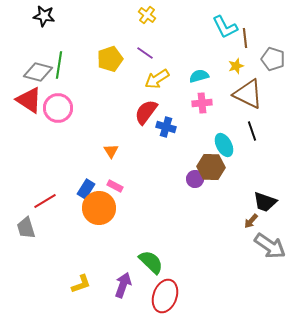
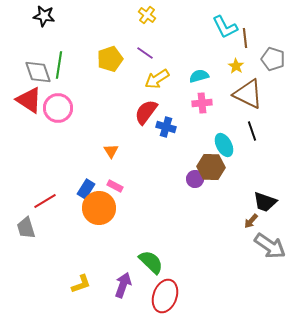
yellow star: rotated 21 degrees counterclockwise
gray diamond: rotated 56 degrees clockwise
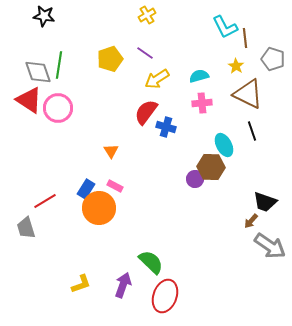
yellow cross: rotated 24 degrees clockwise
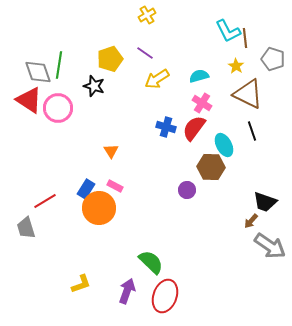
black star: moved 50 px right, 70 px down; rotated 10 degrees clockwise
cyan L-shape: moved 3 px right, 4 px down
pink cross: rotated 36 degrees clockwise
red semicircle: moved 48 px right, 16 px down
purple circle: moved 8 px left, 11 px down
purple arrow: moved 4 px right, 6 px down
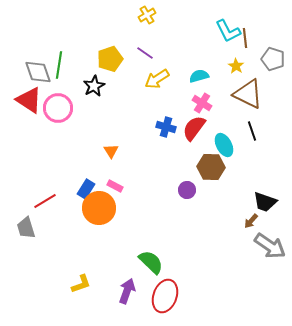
black star: rotated 25 degrees clockwise
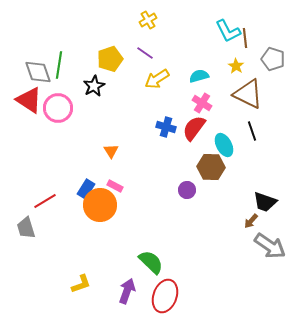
yellow cross: moved 1 px right, 5 px down
orange circle: moved 1 px right, 3 px up
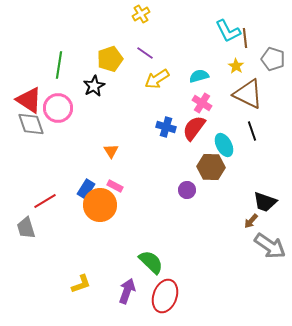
yellow cross: moved 7 px left, 6 px up
gray diamond: moved 7 px left, 52 px down
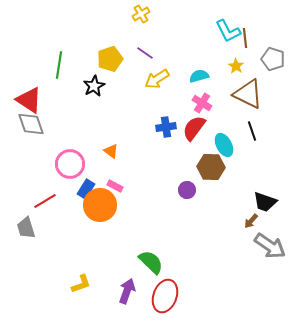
pink circle: moved 12 px right, 56 px down
blue cross: rotated 24 degrees counterclockwise
orange triangle: rotated 21 degrees counterclockwise
